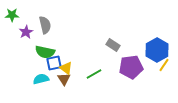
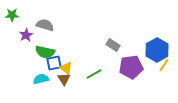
gray semicircle: rotated 60 degrees counterclockwise
purple star: moved 3 px down
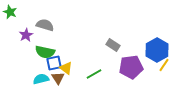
green star: moved 2 px left, 3 px up; rotated 24 degrees clockwise
brown triangle: moved 6 px left, 1 px up
